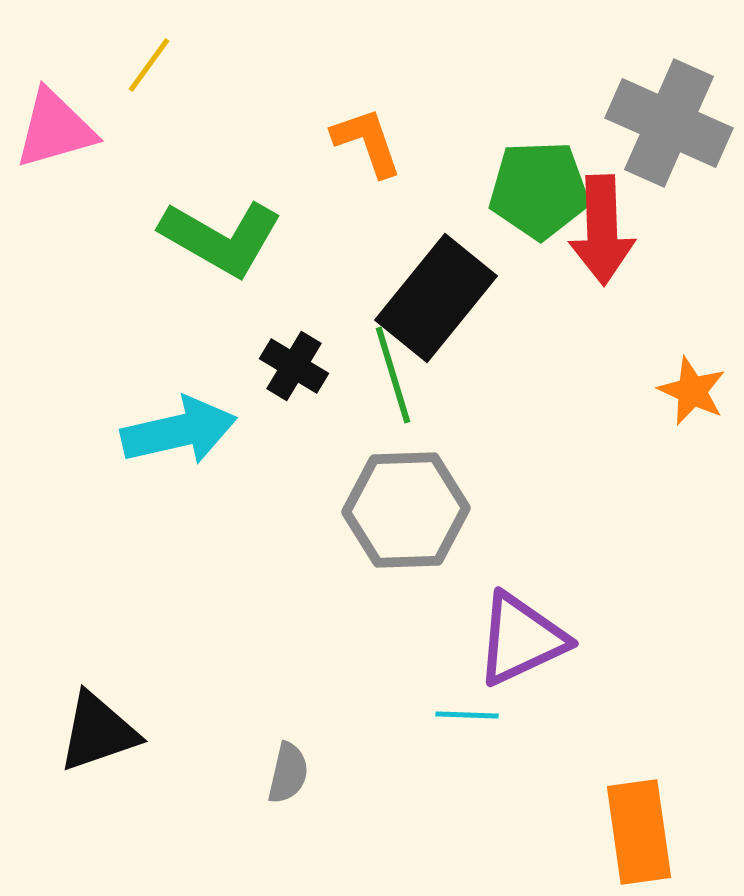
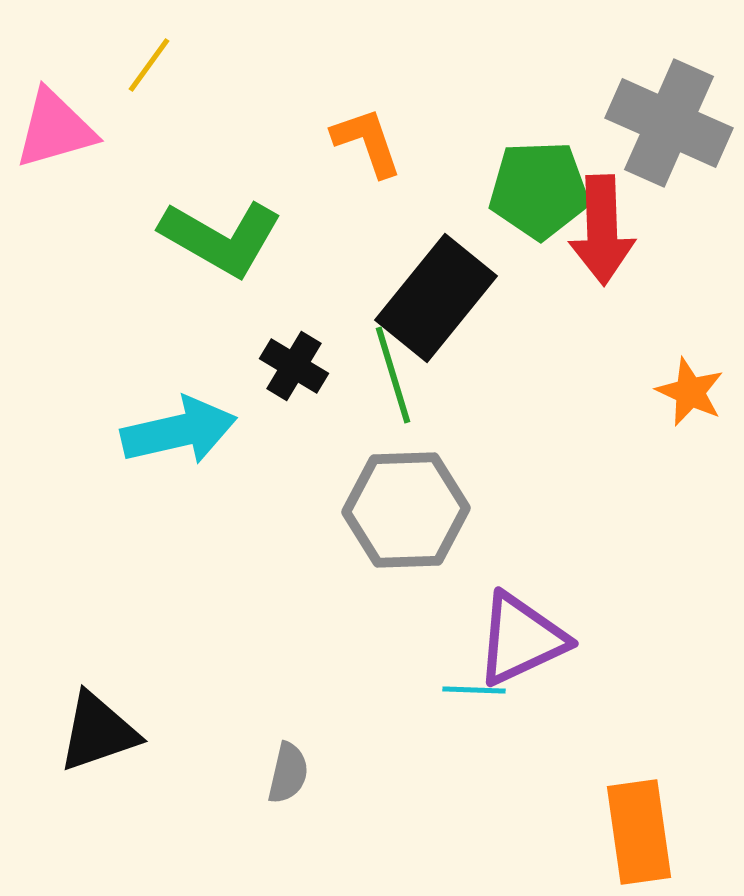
orange star: moved 2 px left, 1 px down
cyan line: moved 7 px right, 25 px up
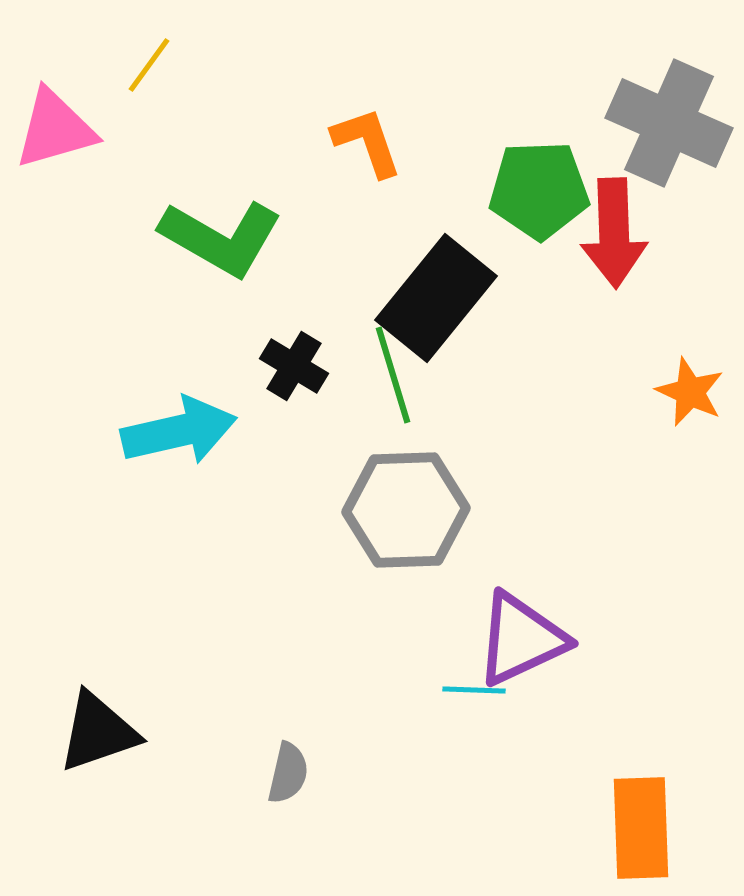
red arrow: moved 12 px right, 3 px down
orange rectangle: moved 2 px right, 4 px up; rotated 6 degrees clockwise
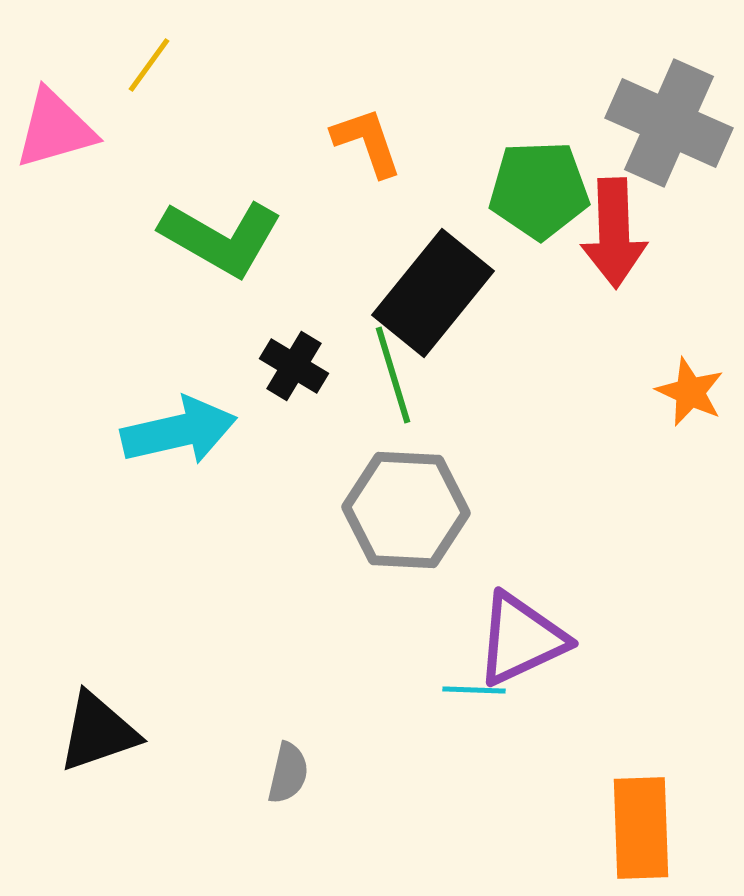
black rectangle: moved 3 px left, 5 px up
gray hexagon: rotated 5 degrees clockwise
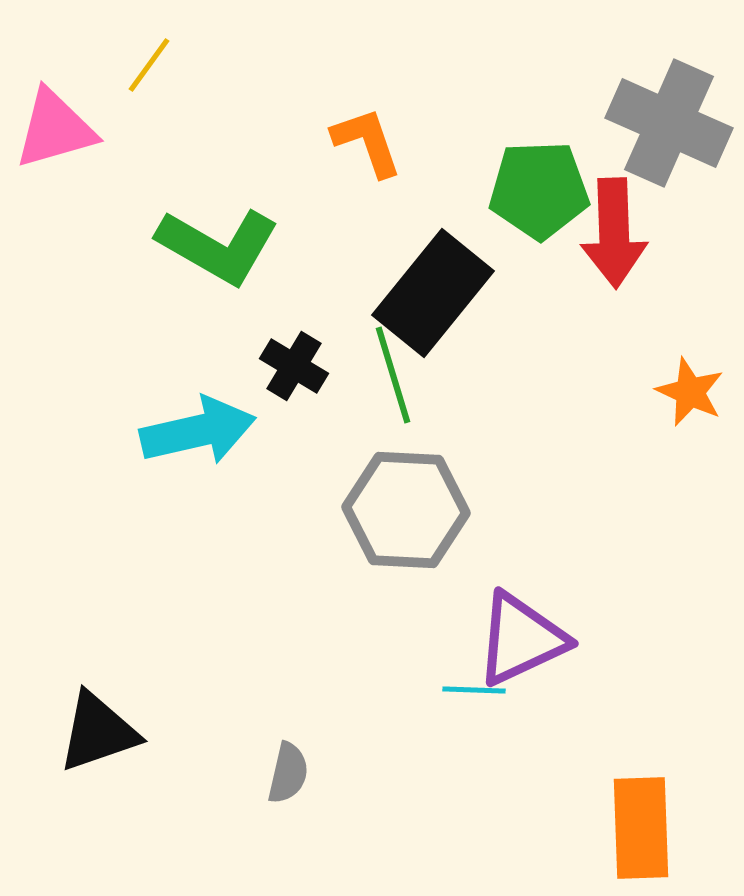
green L-shape: moved 3 px left, 8 px down
cyan arrow: moved 19 px right
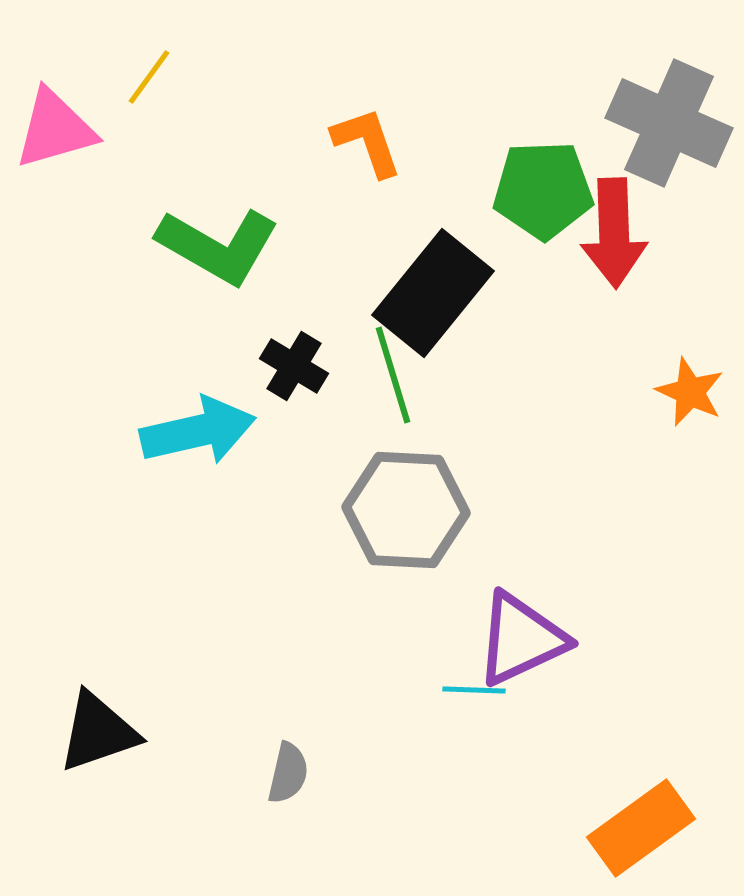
yellow line: moved 12 px down
green pentagon: moved 4 px right
orange rectangle: rotated 56 degrees clockwise
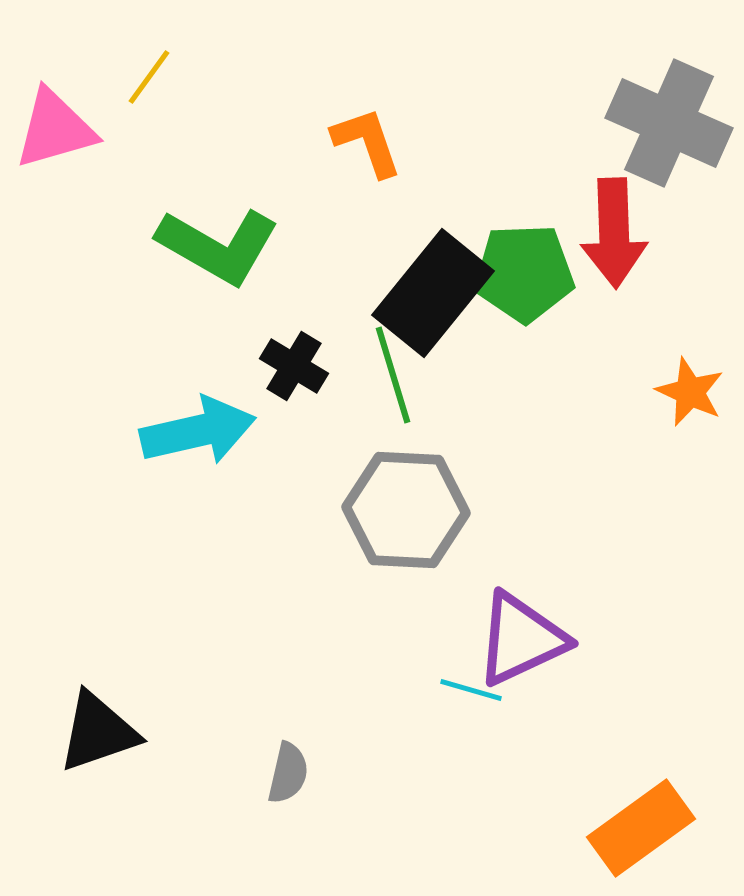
green pentagon: moved 19 px left, 83 px down
cyan line: moved 3 px left; rotated 14 degrees clockwise
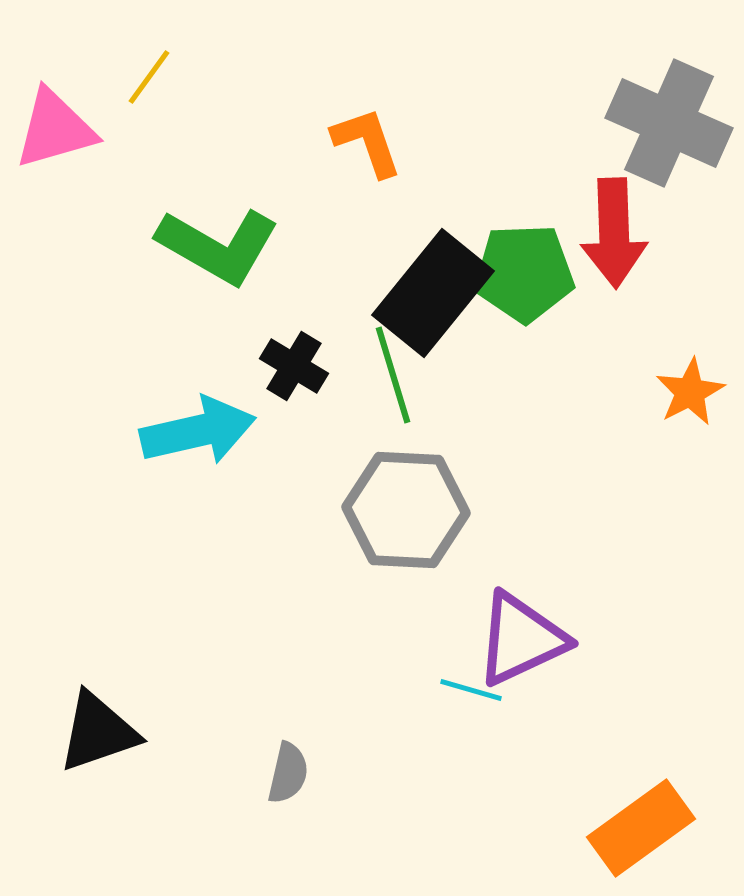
orange star: rotated 20 degrees clockwise
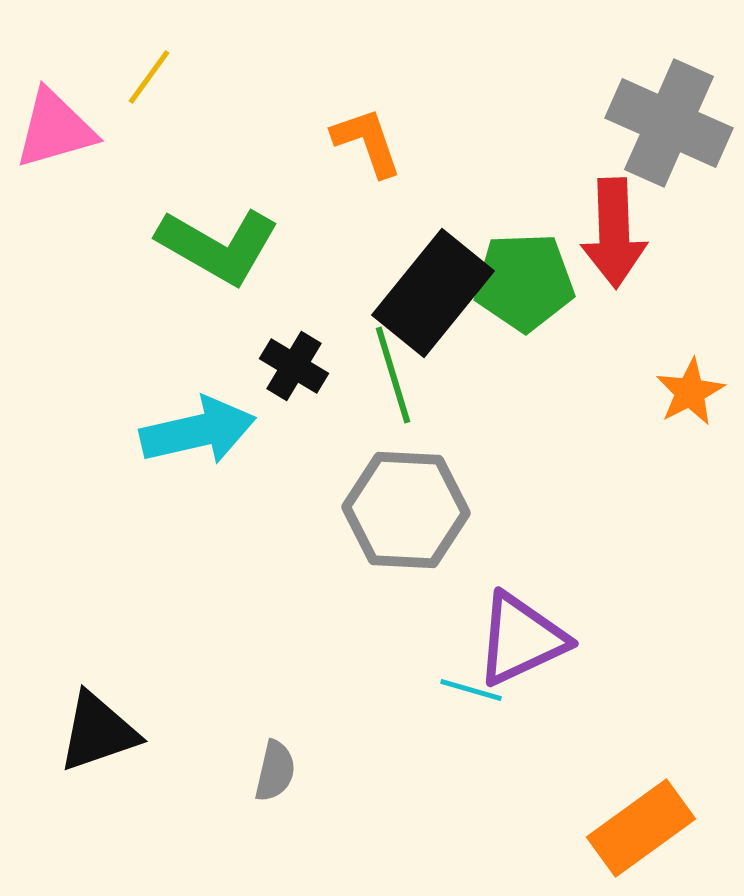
green pentagon: moved 9 px down
gray semicircle: moved 13 px left, 2 px up
